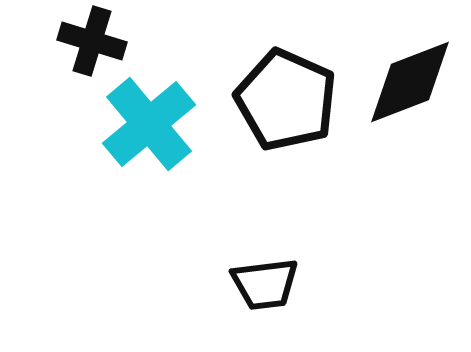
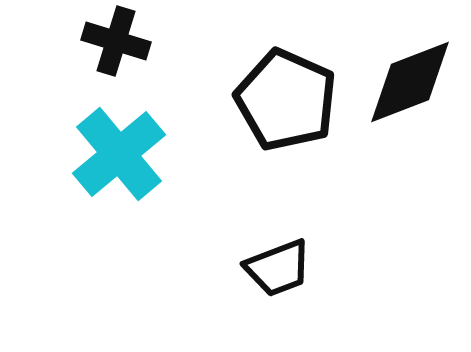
black cross: moved 24 px right
cyan cross: moved 30 px left, 30 px down
black trapezoid: moved 13 px right, 16 px up; rotated 14 degrees counterclockwise
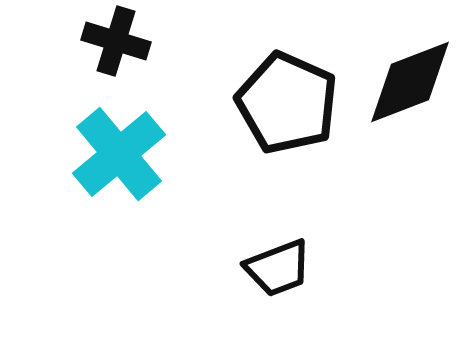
black pentagon: moved 1 px right, 3 px down
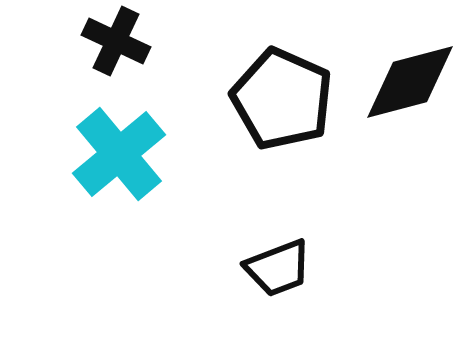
black cross: rotated 8 degrees clockwise
black diamond: rotated 6 degrees clockwise
black pentagon: moved 5 px left, 4 px up
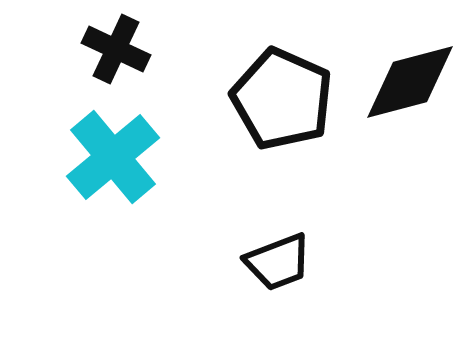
black cross: moved 8 px down
cyan cross: moved 6 px left, 3 px down
black trapezoid: moved 6 px up
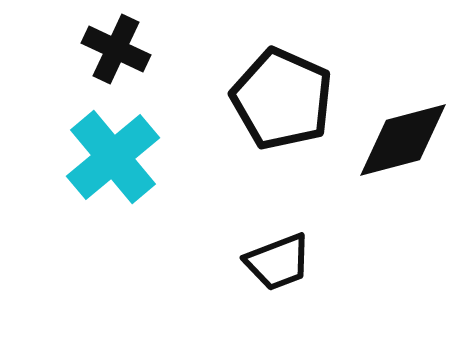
black diamond: moved 7 px left, 58 px down
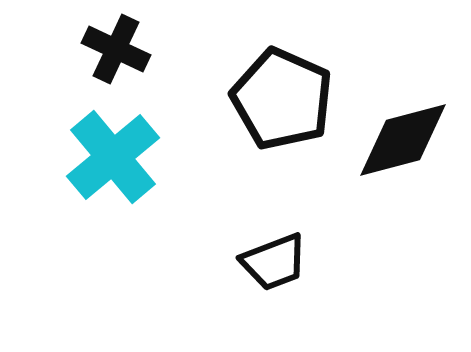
black trapezoid: moved 4 px left
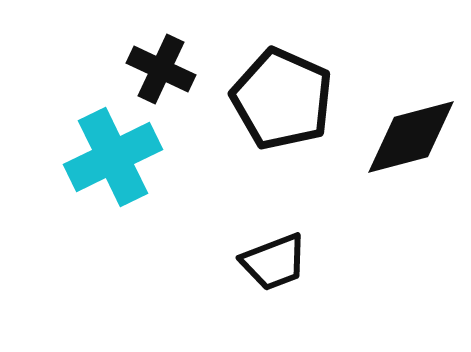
black cross: moved 45 px right, 20 px down
black diamond: moved 8 px right, 3 px up
cyan cross: rotated 14 degrees clockwise
